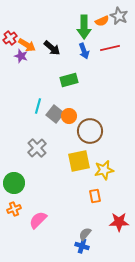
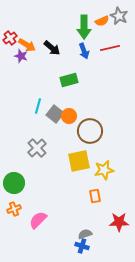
gray semicircle: rotated 32 degrees clockwise
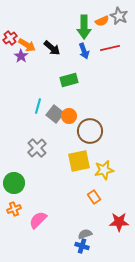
purple star: rotated 16 degrees clockwise
orange rectangle: moved 1 px left, 1 px down; rotated 24 degrees counterclockwise
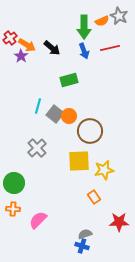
yellow square: rotated 10 degrees clockwise
orange cross: moved 1 px left; rotated 24 degrees clockwise
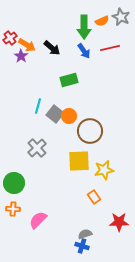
gray star: moved 2 px right, 1 px down
blue arrow: rotated 14 degrees counterclockwise
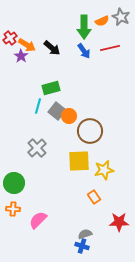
green rectangle: moved 18 px left, 8 px down
gray square: moved 2 px right, 3 px up
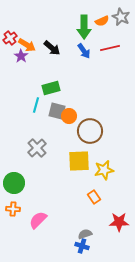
cyan line: moved 2 px left, 1 px up
gray square: rotated 24 degrees counterclockwise
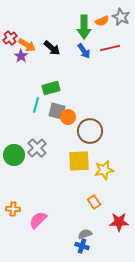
orange circle: moved 1 px left, 1 px down
green circle: moved 28 px up
orange rectangle: moved 5 px down
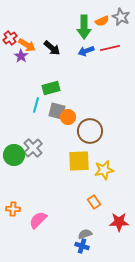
blue arrow: moved 2 px right; rotated 105 degrees clockwise
gray cross: moved 4 px left
